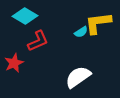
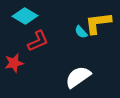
cyan semicircle: rotated 80 degrees clockwise
red star: rotated 12 degrees clockwise
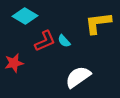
cyan semicircle: moved 17 px left, 9 px down
red L-shape: moved 7 px right
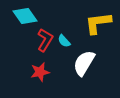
cyan diamond: rotated 25 degrees clockwise
red L-shape: moved 1 px up; rotated 35 degrees counterclockwise
red star: moved 26 px right, 9 px down
white semicircle: moved 6 px right, 14 px up; rotated 24 degrees counterclockwise
